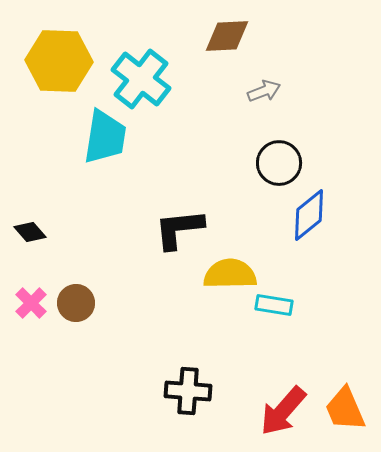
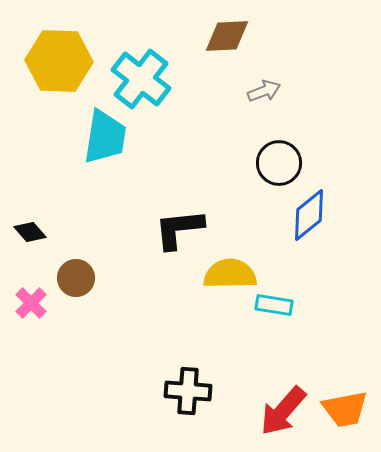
brown circle: moved 25 px up
orange trapezoid: rotated 78 degrees counterclockwise
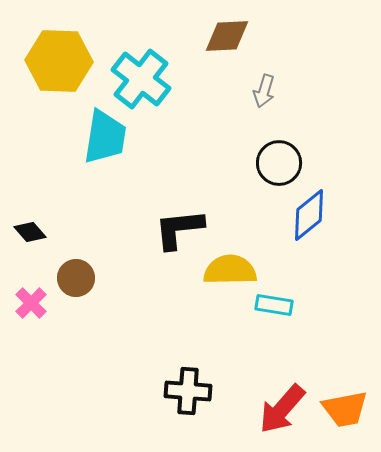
gray arrow: rotated 128 degrees clockwise
yellow semicircle: moved 4 px up
red arrow: moved 1 px left, 2 px up
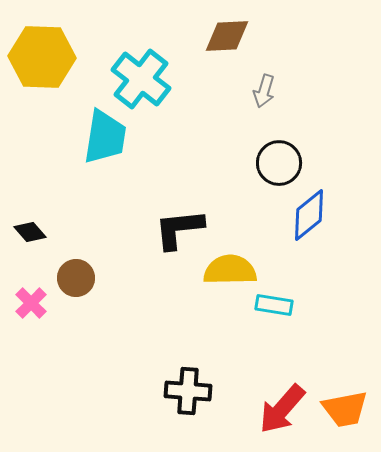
yellow hexagon: moved 17 px left, 4 px up
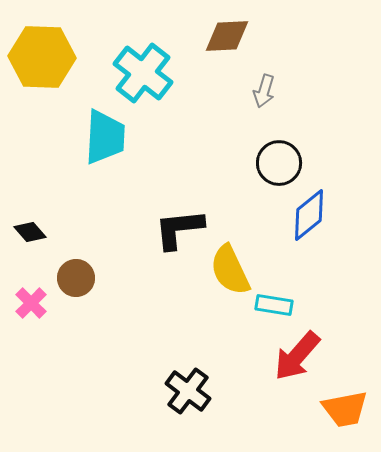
cyan cross: moved 2 px right, 6 px up
cyan trapezoid: rotated 6 degrees counterclockwise
yellow semicircle: rotated 114 degrees counterclockwise
black cross: rotated 33 degrees clockwise
red arrow: moved 15 px right, 53 px up
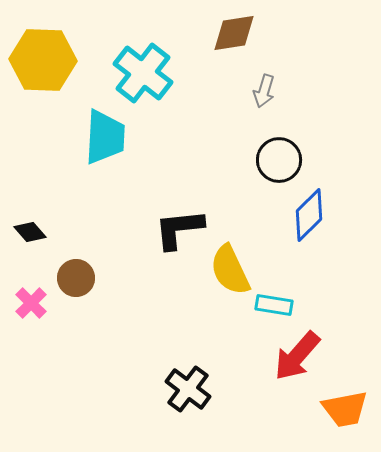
brown diamond: moved 7 px right, 3 px up; rotated 6 degrees counterclockwise
yellow hexagon: moved 1 px right, 3 px down
black circle: moved 3 px up
blue diamond: rotated 6 degrees counterclockwise
black cross: moved 2 px up
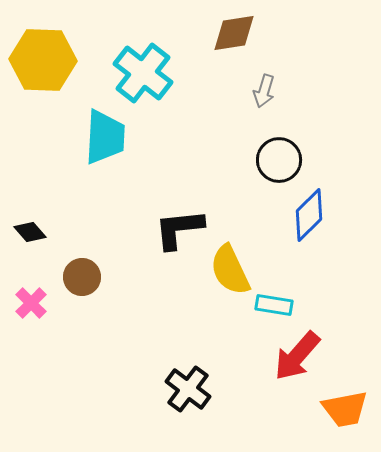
brown circle: moved 6 px right, 1 px up
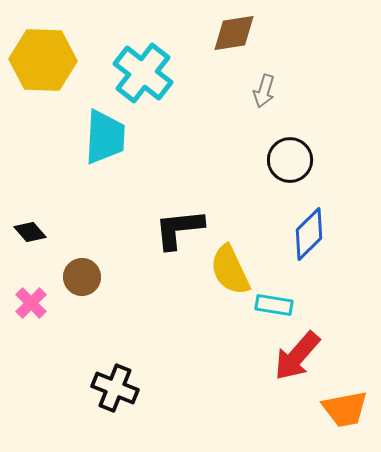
black circle: moved 11 px right
blue diamond: moved 19 px down
black cross: moved 73 px left, 1 px up; rotated 15 degrees counterclockwise
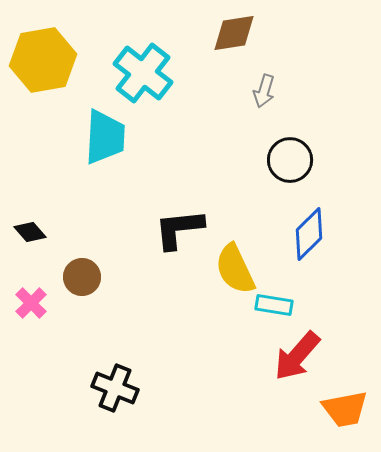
yellow hexagon: rotated 12 degrees counterclockwise
yellow semicircle: moved 5 px right, 1 px up
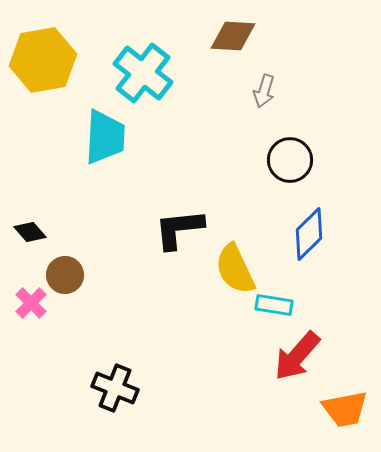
brown diamond: moved 1 px left, 3 px down; rotated 12 degrees clockwise
brown circle: moved 17 px left, 2 px up
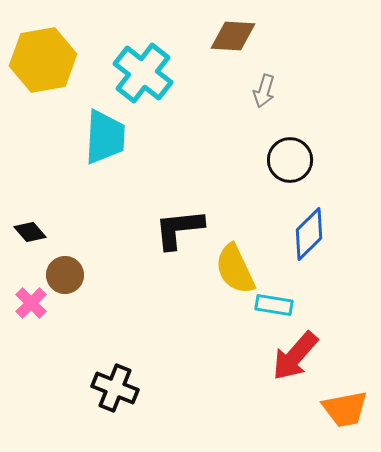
red arrow: moved 2 px left
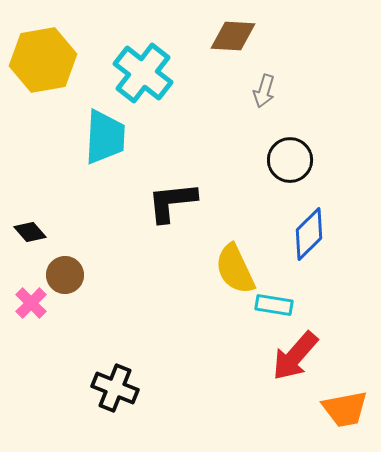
black L-shape: moved 7 px left, 27 px up
